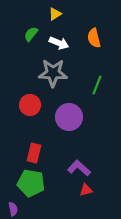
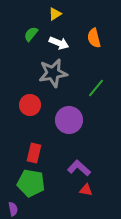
gray star: rotated 12 degrees counterclockwise
green line: moved 1 px left, 3 px down; rotated 18 degrees clockwise
purple circle: moved 3 px down
red triangle: rotated 24 degrees clockwise
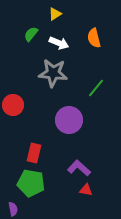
gray star: rotated 16 degrees clockwise
red circle: moved 17 px left
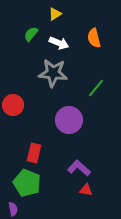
green pentagon: moved 4 px left; rotated 12 degrees clockwise
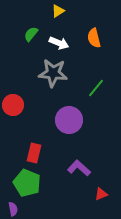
yellow triangle: moved 3 px right, 3 px up
red triangle: moved 15 px right, 4 px down; rotated 32 degrees counterclockwise
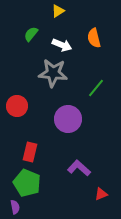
white arrow: moved 3 px right, 2 px down
red circle: moved 4 px right, 1 px down
purple circle: moved 1 px left, 1 px up
red rectangle: moved 4 px left, 1 px up
purple semicircle: moved 2 px right, 2 px up
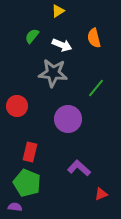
green semicircle: moved 1 px right, 2 px down
purple semicircle: rotated 72 degrees counterclockwise
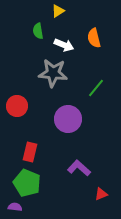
green semicircle: moved 6 px right, 5 px up; rotated 49 degrees counterclockwise
white arrow: moved 2 px right
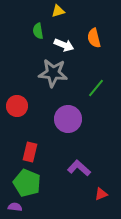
yellow triangle: rotated 16 degrees clockwise
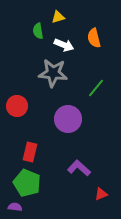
yellow triangle: moved 6 px down
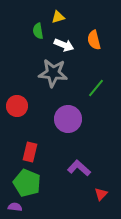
orange semicircle: moved 2 px down
red triangle: rotated 24 degrees counterclockwise
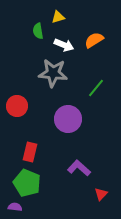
orange semicircle: rotated 72 degrees clockwise
